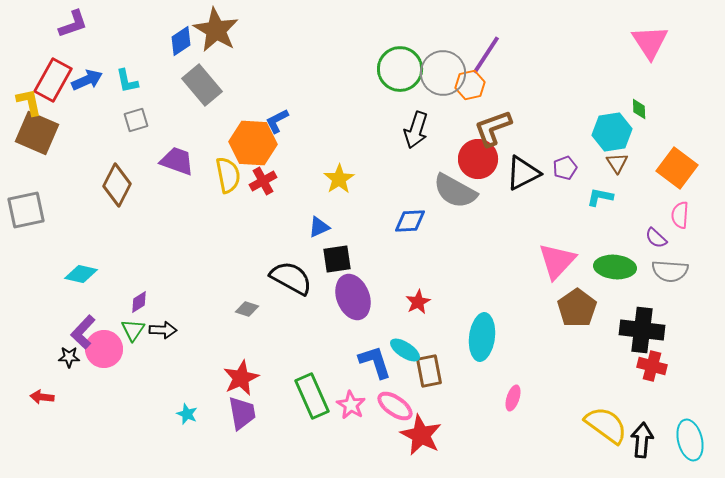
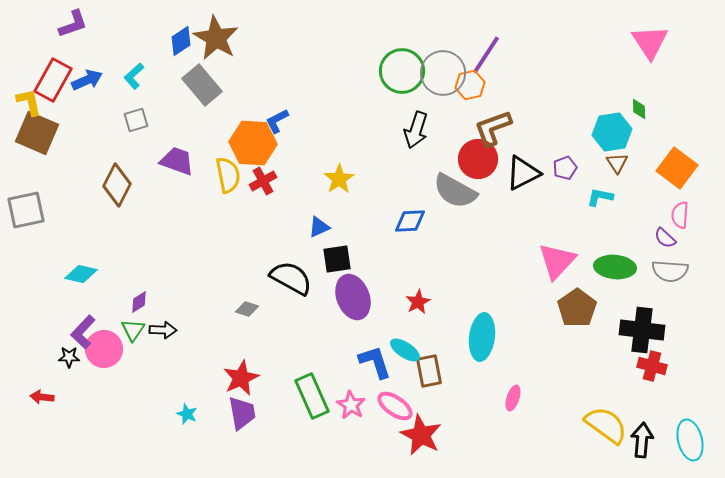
brown star at (216, 30): moved 8 px down
green circle at (400, 69): moved 2 px right, 2 px down
cyan L-shape at (127, 81): moved 7 px right, 5 px up; rotated 60 degrees clockwise
purple semicircle at (656, 238): moved 9 px right
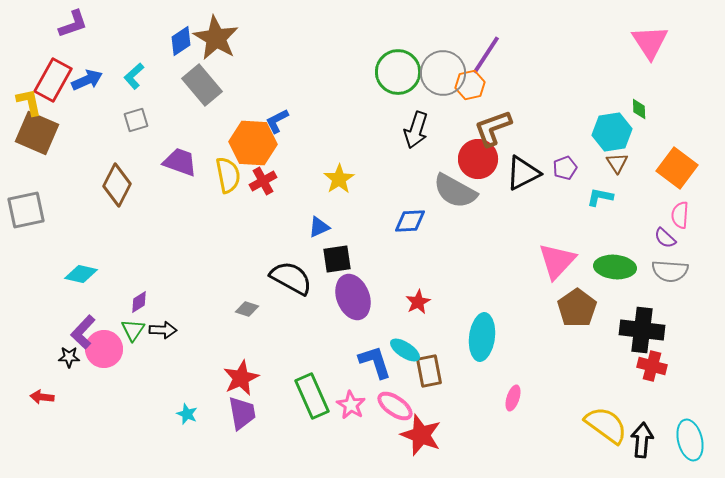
green circle at (402, 71): moved 4 px left, 1 px down
purple trapezoid at (177, 161): moved 3 px right, 1 px down
red star at (421, 435): rotated 6 degrees counterclockwise
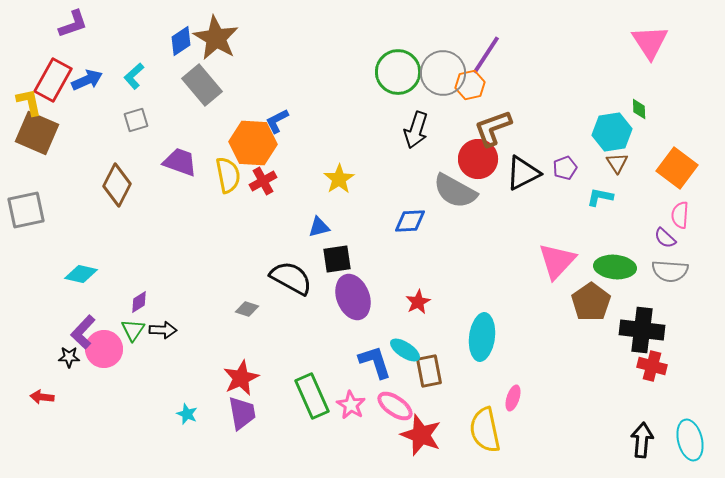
blue triangle at (319, 227): rotated 10 degrees clockwise
brown pentagon at (577, 308): moved 14 px right, 6 px up
yellow semicircle at (606, 425): moved 121 px left, 5 px down; rotated 138 degrees counterclockwise
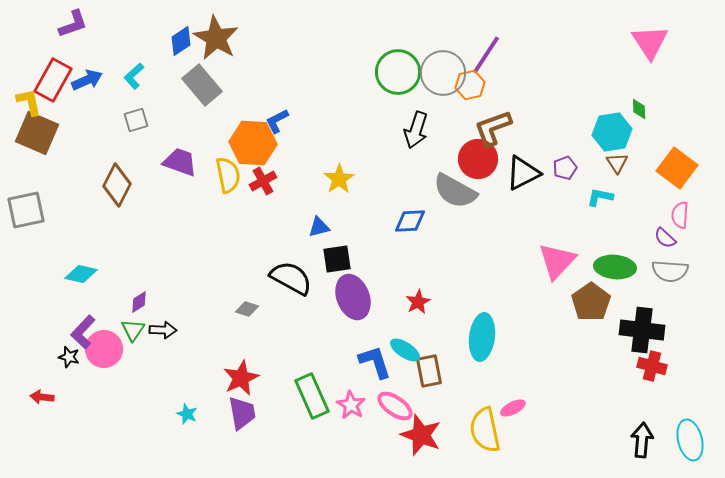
black star at (69, 357): rotated 15 degrees clockwise
pink ellipse at (513, 398): moved 10 px down; rotated 45 degrees clockwise
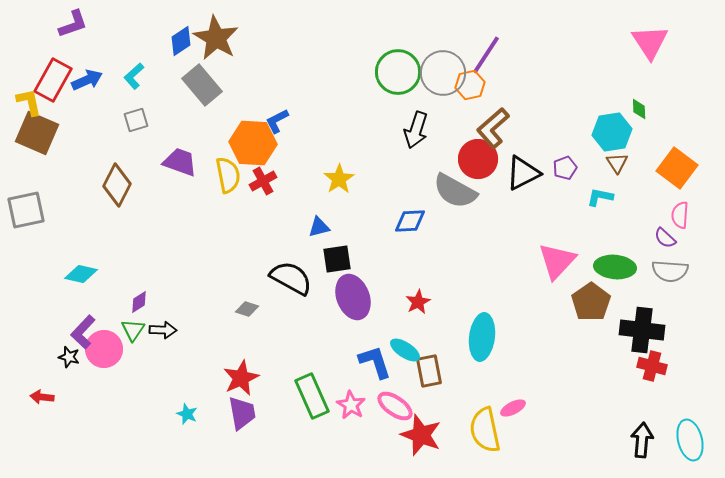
brown L-shape at (493, 128): rotated 21 degrees counterclockwise
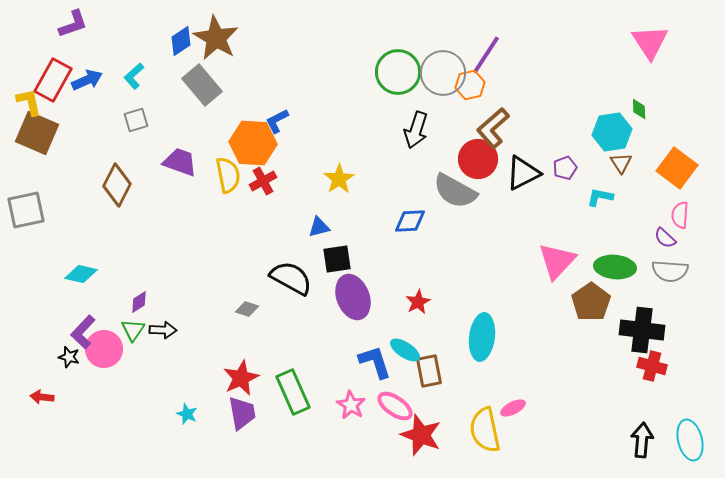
brown triangle at (617, 163): moved 4 px right
green rectangle at (312, 396): moved 19 px left, 4 px up
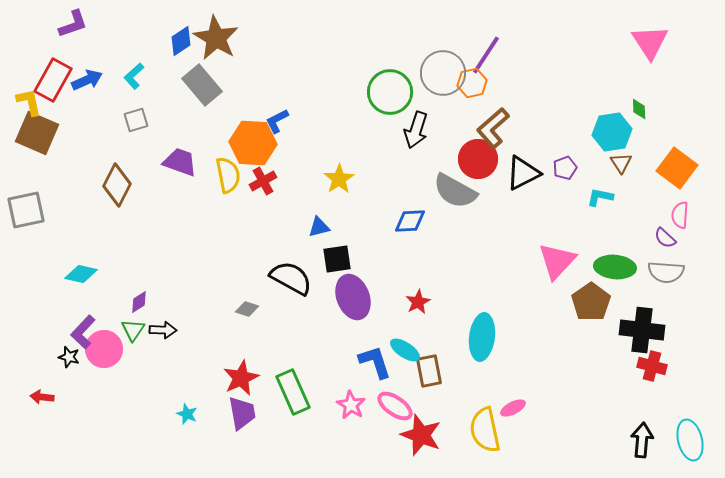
green circle at (398, 72): moved 8 px left, 20 px down
orange hexagon at (470, 85): moved 2 px right, 2 px up
gray semicircle at (670, 271): moved 4 px left, 1 px down
